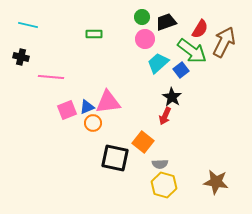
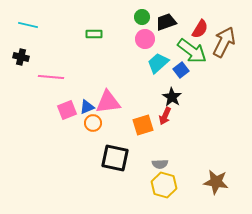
orange square: moved 17 px up; rotated 35 degrees clockwise
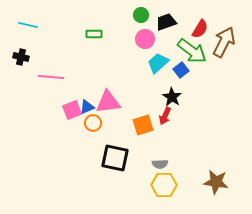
green circle: moved 1 px left, 2 px up
pink square: moved 5 px right
yellow hexagon: rotated 15 degrees counterclockwise
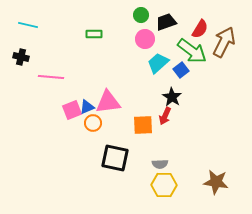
orange square: rotated 15 degrees clockwise
